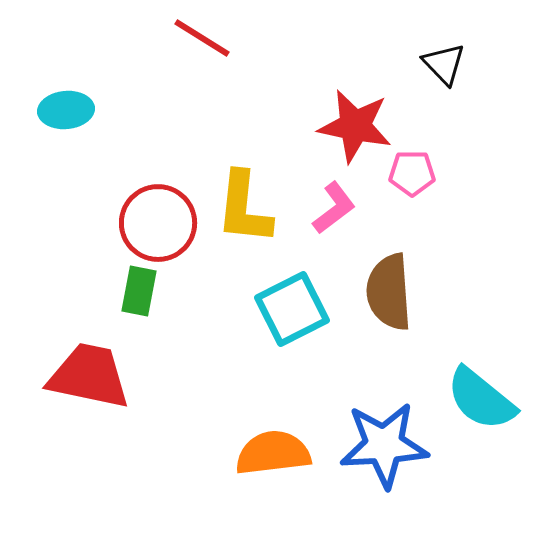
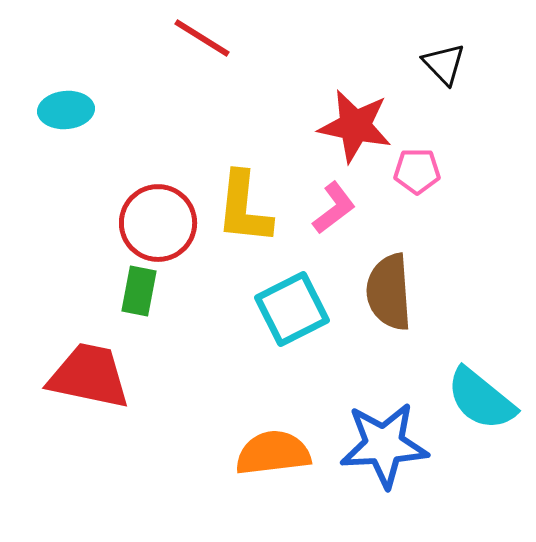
pink pentagon: moved 5 px right, 2 px up
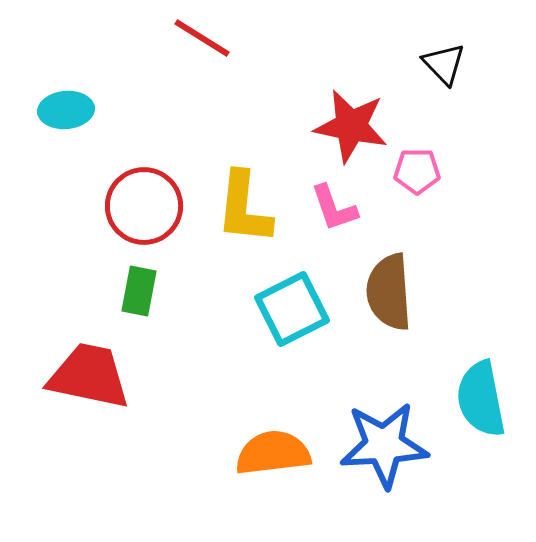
red star: moved 4 px left
pink L-shape: rotated 108 degrees clockwise
red circle: moved 14 px left, 17 px up
cyan semicircle: rotated 40 degrees clockwise
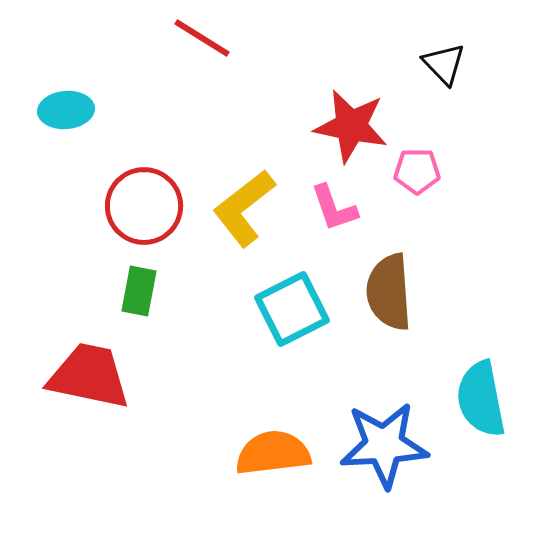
yellow L-shape: rotated 46 degrees clockwise
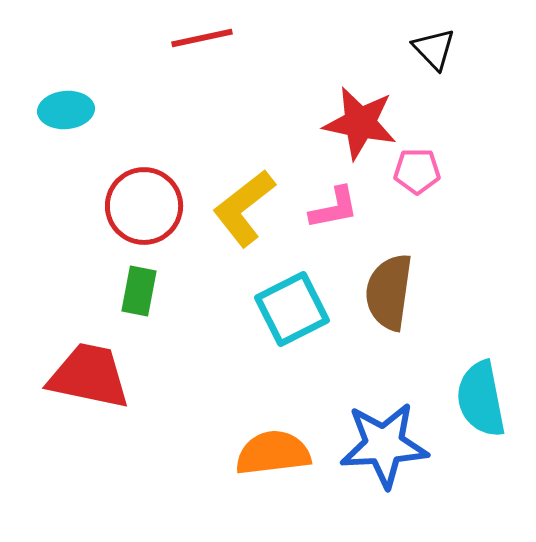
red line: rotated 44 degrees counterclockwise
black triangle: moved 10 px left, 15 px up
red star: moved 9 px right, 3 px up
pink L-shape: rotated 82 degrees counterclockwise
brown semicircle: rotated 12 degrees clockwise
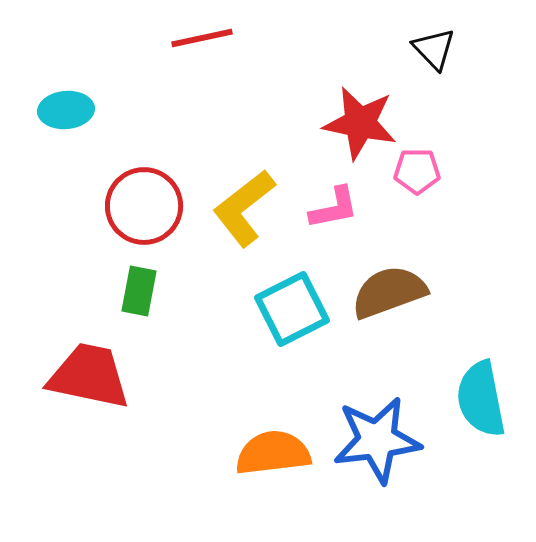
brown semicircle: rotated 62 degrees clockwise
blue star: moved 7 px left, 5 px up; rotated 4 degrees counterclockwise
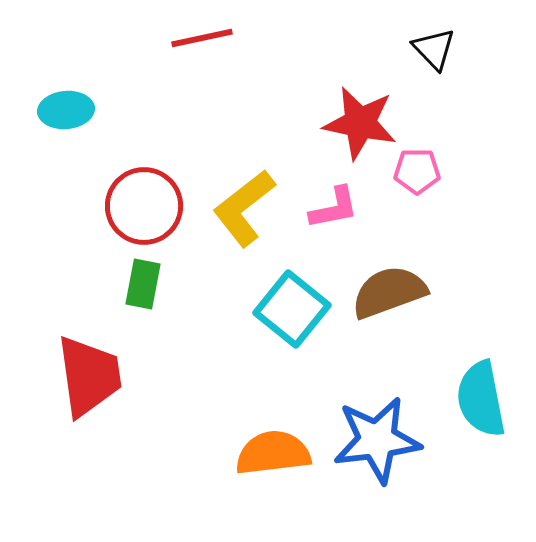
green rectangle: moved 4 px right, 7 px up
cyan square: rotated 24 degrees counterclockwise
red trapezoid: rotated 70 degrees clockwise
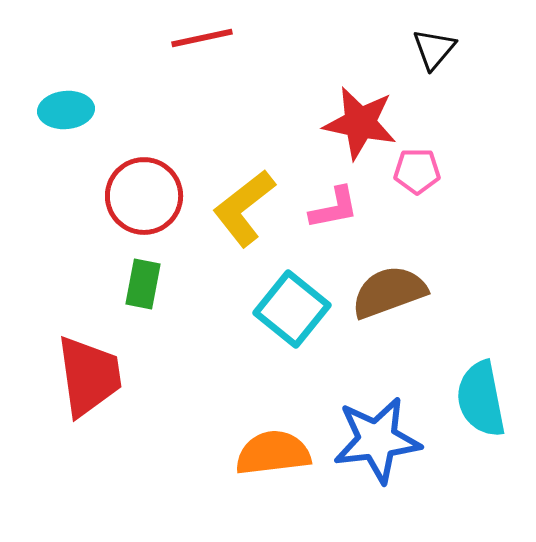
black triangle: rotated 24 degrees clockwise
red circle: moved 10 px up
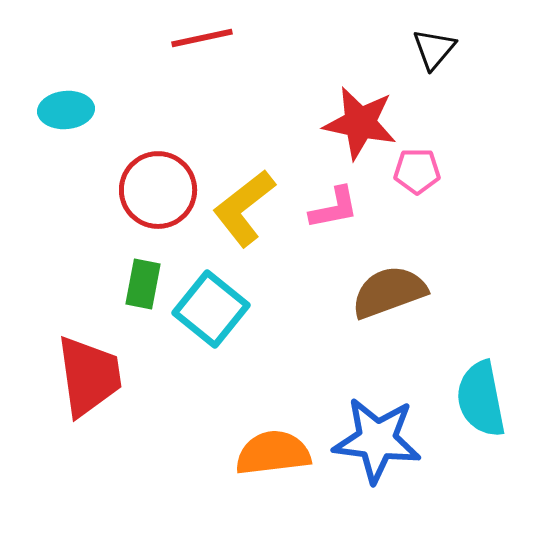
red circle: moved 14 px right, 6 px up
cyan square: moved 81 px left
blue star: rotated 14 degrees clockwise
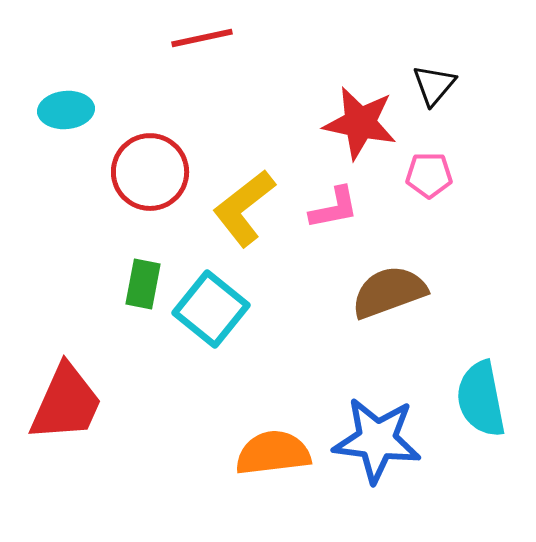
black triangle: moved 36 px down
pink pentagon: moved 12 px right, 4 px down
red circle: moved 8 px left, 18 px up
red trapezoid: moved 23 px left, 27 px down; rotated 32 degrees clockwise
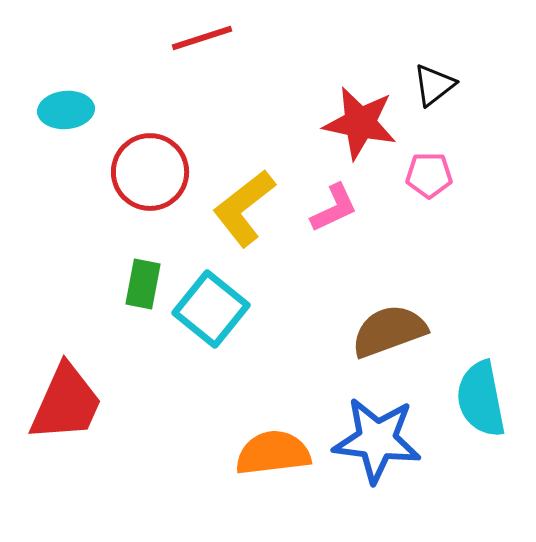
red line: rotated 6 degrees counterclockwise
black triangle: rotated 12 degrees clockwise
pink L-shape: rotated 14 degrees counterclockwise
brown semicircle: moved 39 px down
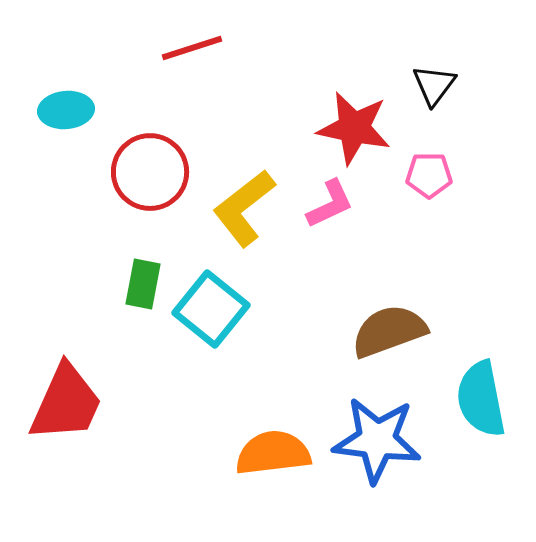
red line: moved 10 px left, 10 px down
black triangle: rotated 15 degrees counterclockwise
red star: moved 6 px left, 5 px down
pink L-shape: moved 4 px left, 4 px up
